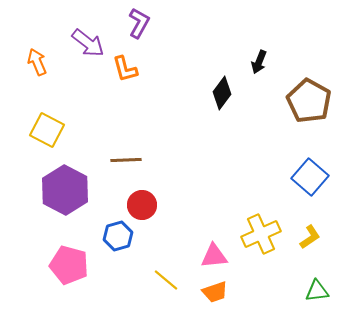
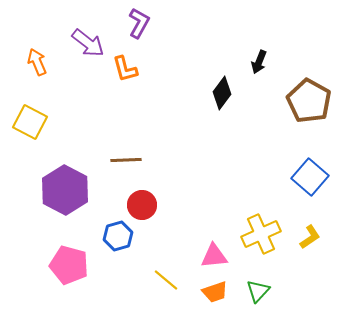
yellow square: moved 17 px left, 8 px up
green triangle: moved 59 px left; rotated 40 degrees counterclockwise
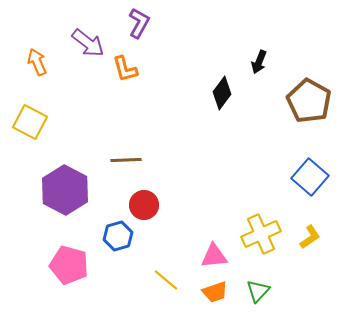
red circle: moved 2 px right
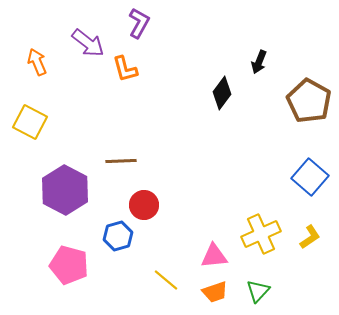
brown line: moved 5 px left, 1 px down
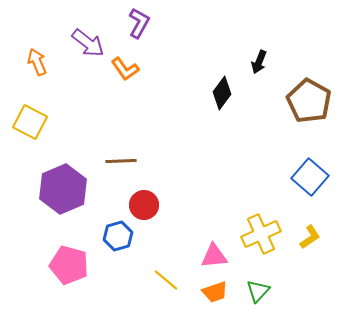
orange L-shape: rotated 20 degrees counterclockwise
purple hexagon: moved 2 px left, 1 px up; rotated 9 degrees clockwise
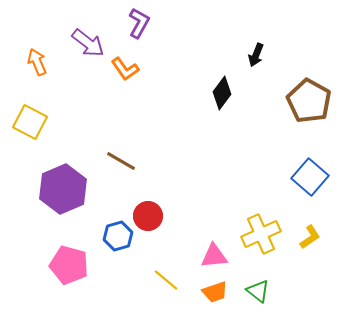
black arrow: moved 3 px left, 7 px up
brown line: rotated 32 degrees clockwise
red circle: moved 4 px right, 11 px down
green triangle: rotated 35 degrees counterclockwise
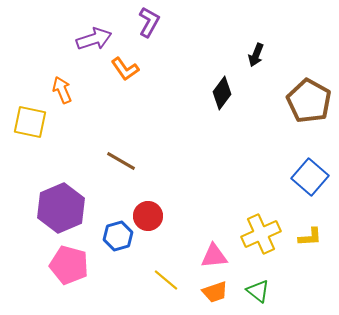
purple L-shape: moved 10 px right, 1 px up
purple arrow: moved 6 px right, 4 px up; rotated 56 degrees counterclockwise
orange arrow: moved 25 px right, 28 px down
yellow square: rotated 16 degrees counterclockwise
purple hexagon: moved 2 px left, 19 px down
yellow L-shape: rotated 30 degrees clockwise
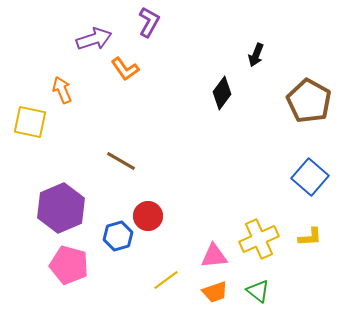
yellow cross: moved 2 px left, 5 px down
yellow line: rotated 76 degrees counterclockwise
